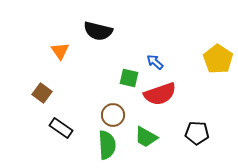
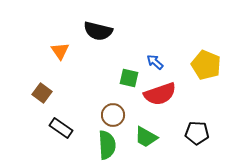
yellow pentagon: moved 12 px left, 6 px down; rotated 12 degrees counterclockwise
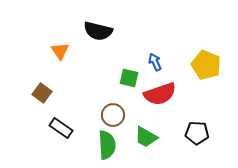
blue arrow: rotated 24 degrees clockwise
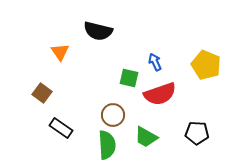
orange triangle: moved 1 px down
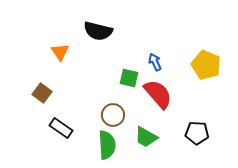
red semicircle: moved 2 px left; rotated 112 degrees counterclockwise
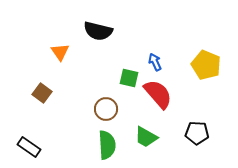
brown circle: moved 7 px left, 6 px up
black rectangle: moved 32 px left, 19 px down
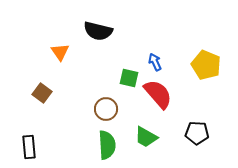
black rectangle: rotated 50 degrees clockwise
